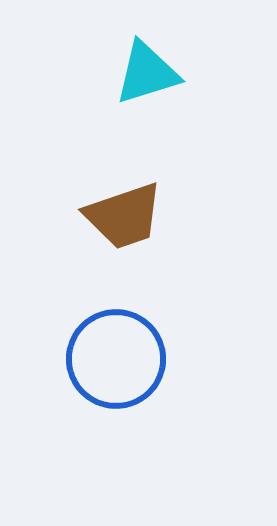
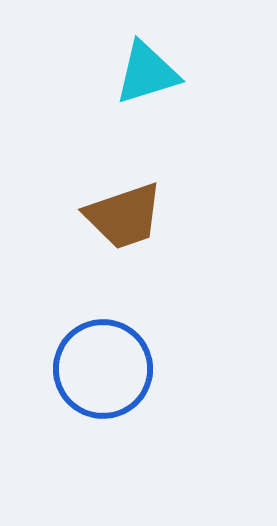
blue circle: moved 13 px left, 10 px down
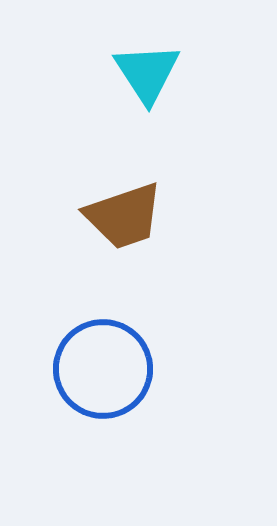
cyan triangle: rotated 46 degrees counterclockwise
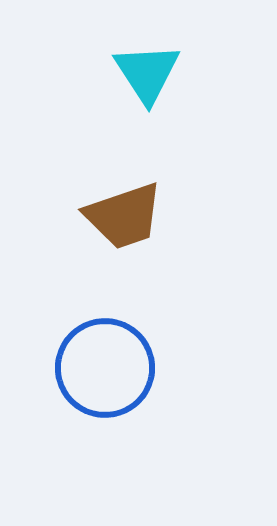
blue circle: moved 2 px right, 1 px up
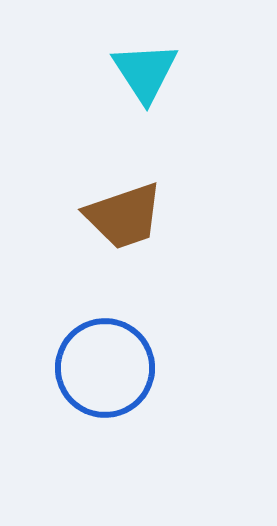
cyan triangle: moved 2 px left, 1 px up
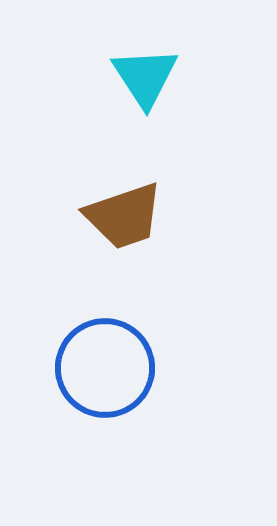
cyan triangle: moved 5 px down
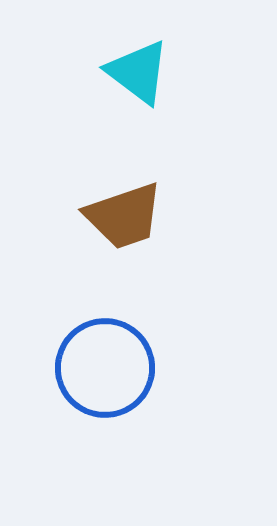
cyan triangle: moved 7 px left, 5 px up; rotated 20 degrees counterclockwise
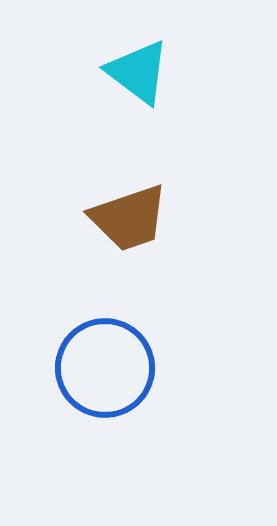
brown trapezoid: moved 5 px right, 2 px down
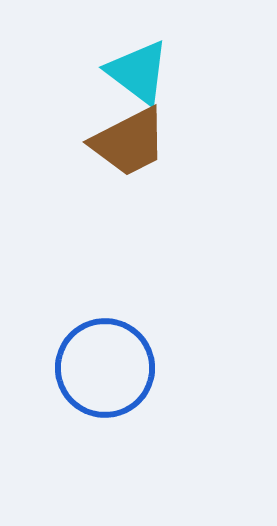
brown trapezoid: moved 76 px up; rotated 8 degrees counterclockwise
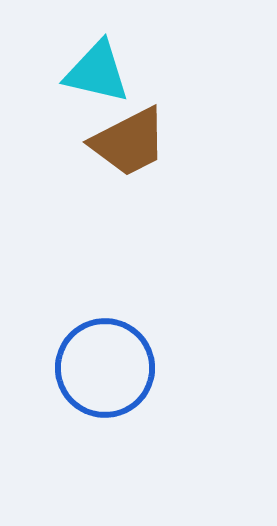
cyan triangle: moved 41 px left; rotated 24 degrees counterclockwise
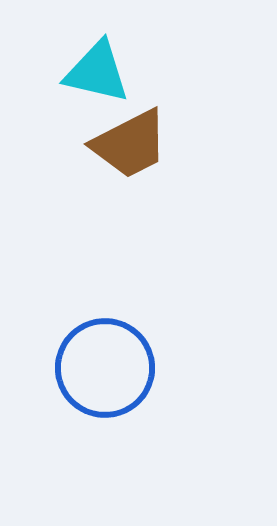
brown trapezoid: moved 1 px right, 2 px down
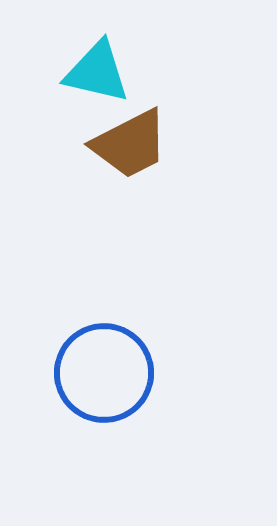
blue circle: moved 1 px left, 5 px down
